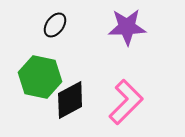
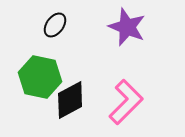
purple star: rotated 24 degrees clockwise
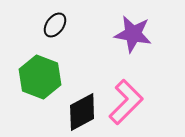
purple star: moved 6 px right, 7 px down; rotated 12 degrees counterclockwise
green hexagon: rotated 9 degrees clockwise
black diamond: moved 12 px right, 12 px down
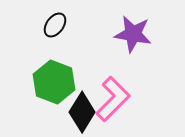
green hexagon: moved 14 px right, 5 px down
pink L-shape: moved 13 px left, 3 px up
black diamond: rotated 30 degrees counterclockwise
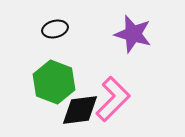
black ellipse: moved 4 px down; rotated 40 degrees clockwise
purple star: rotated 6 degrees clockwise
black diamond: moved 2 px left, 2 px up; rotated 51 degrees clockwise
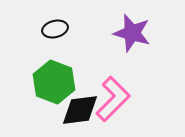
purple star: moved 1 px left, 1 px up
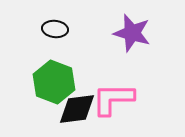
black ellipse: rotated 20 degrees clockwise
pink L-shape: rotated 135 degrees counterclockwise
black diamond: moved 3 px left, 1 px up
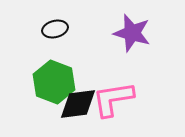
black ellipse: rotated 20 degrees counterclockwise
pink L-shape: rotated 9 degrees counterclockwise
black diamond: moved 1 px right, 5 px up
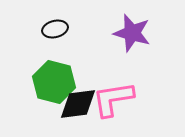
green hexagon: rotated 6 degrees counterclockwise
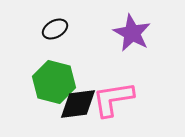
black ellipse: rotated 15 degrees counterclockwise
purple star: rotated 12 degrees clockwise
